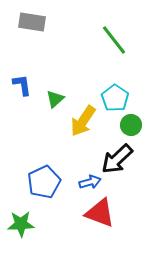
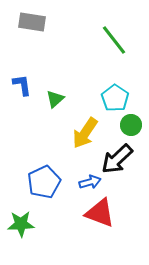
yellow arrow: moved 2 px right, 12 px down
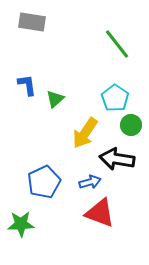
green line: moved 3 px right, 4 px down
blue L-shape: moved 5 px right
black arrow: rotated 52 degrees clockwise
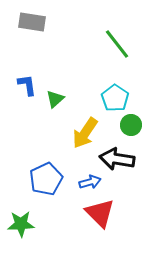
blue pentagon: moved 2 px right, 3 px up
red triangle: rotated 24 degrees clockwise
